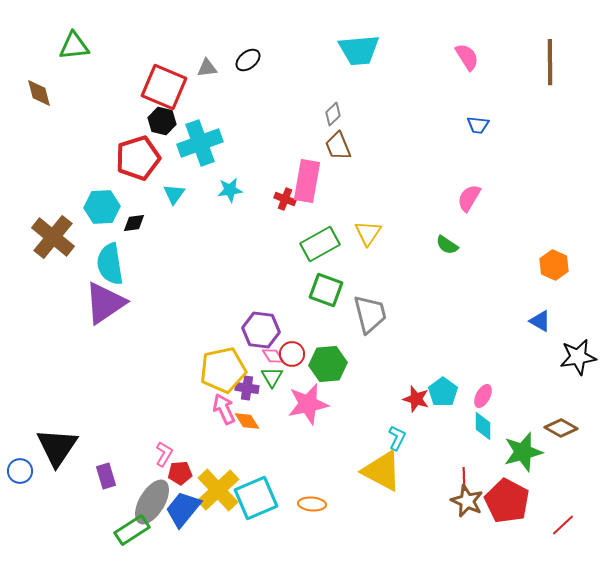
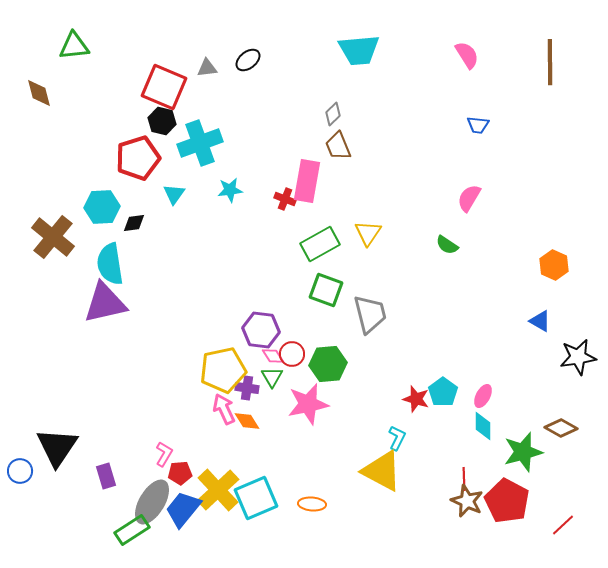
pink semicircle at (467, 57): moved 2 px up
purple triangle at (105, 303): rotated 21 degrees clockwise
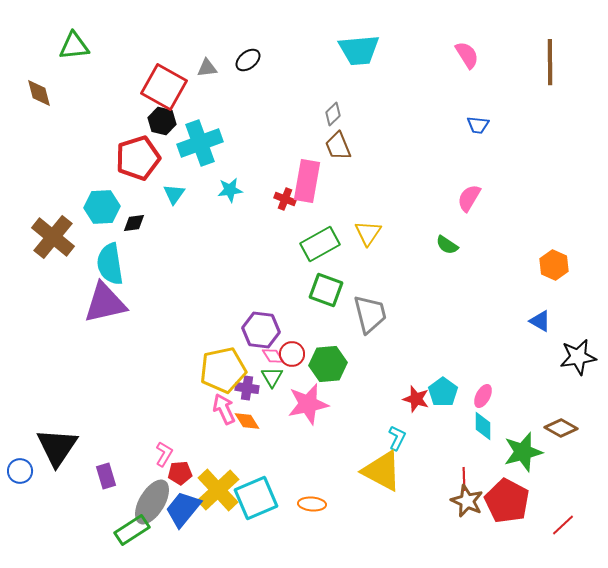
red square at (164, 87): rotated 6 degrees clockwise
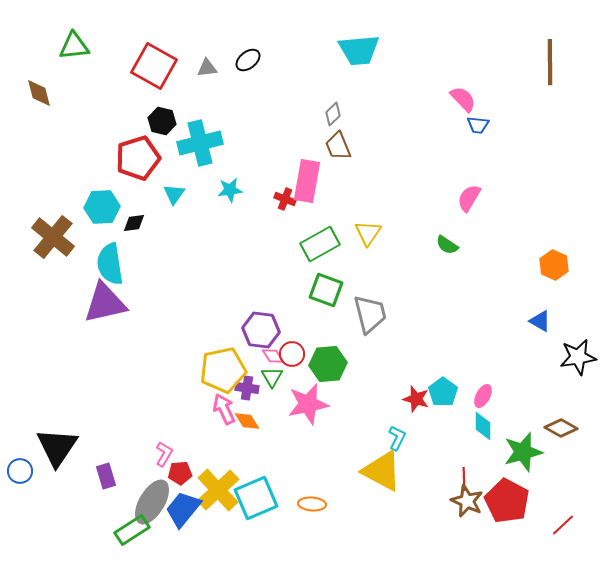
pink semicircle at (467, 55): moved 4 px left, 44 px down; rotated 12 degrees counterclockwise
red square at (164, 87): moved 10 px left, 21 px up
cyan cross at (200, 143): rotated 6 degrees clockwise
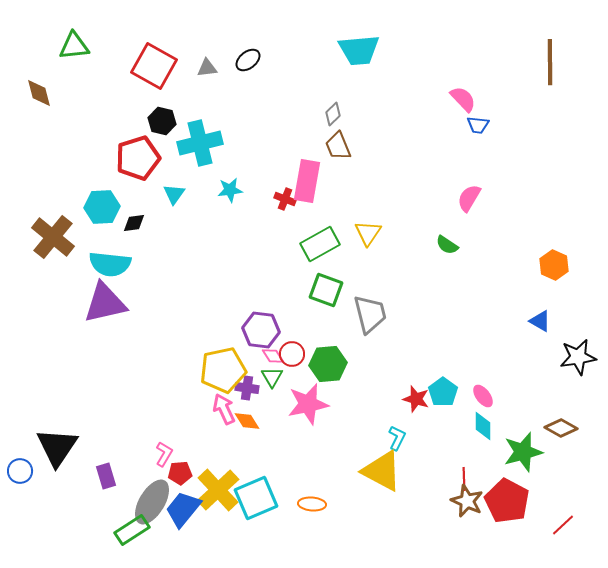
cyan semicircle at (110, 264): rotated 75 degrees counterclockwise
pink ellipse at (483, 396): rotated 65 degrees counterclockwise
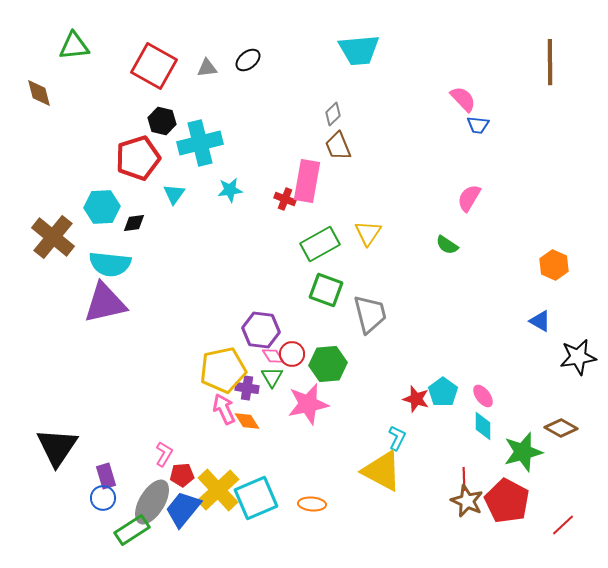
blue circle at (20, 471): moved 83 px right, 27 px down
red pentagon at (180, 473): moved 2 px right, 2 px down
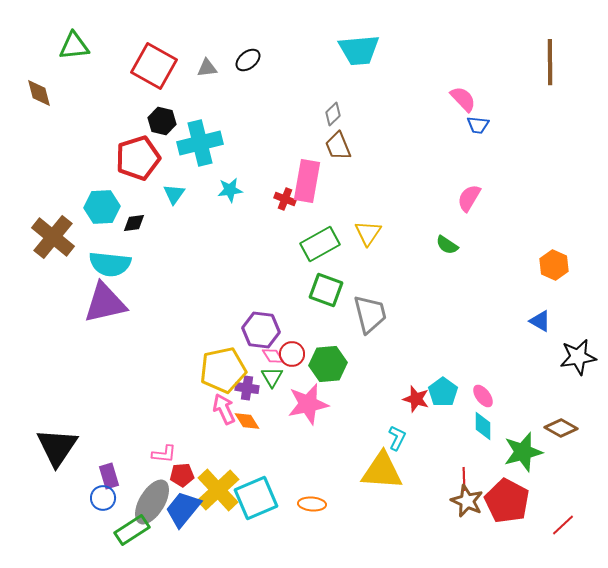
pink L-shape at (164, 454): rotated 65 degrees clockwise
yellow triangle at (382, 471): rotated 24 degrees counterclockwise
purple rectangle at (106, 476): moved 3 px right
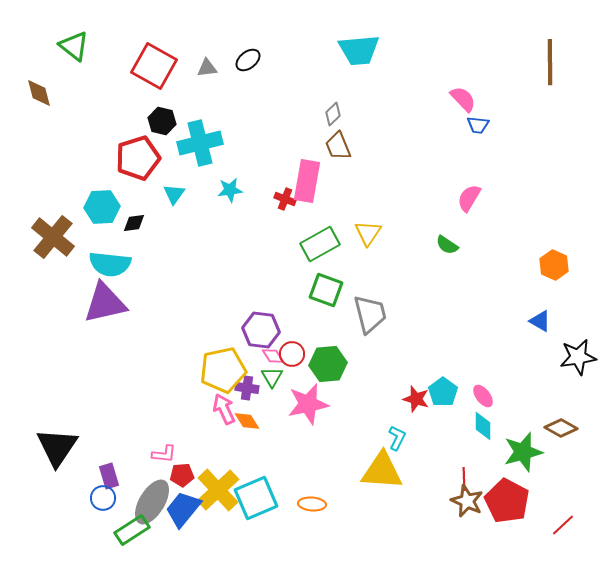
green triangle at (74, 46): rotated 44 degrees clockwise
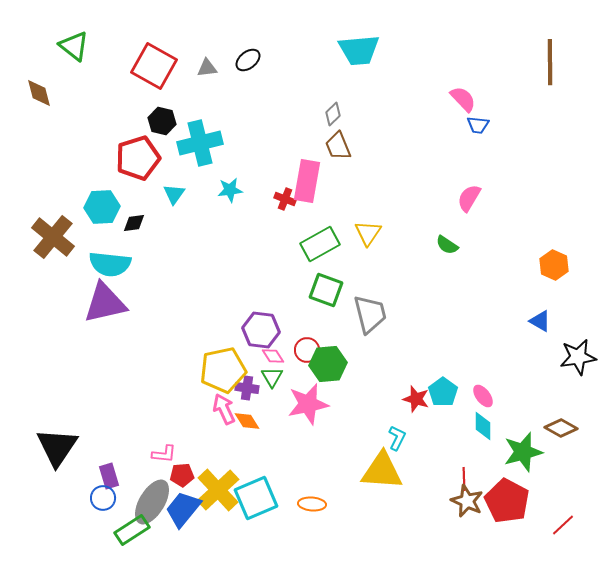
red circle at (292, 354): moved 15 px right, 4 px up
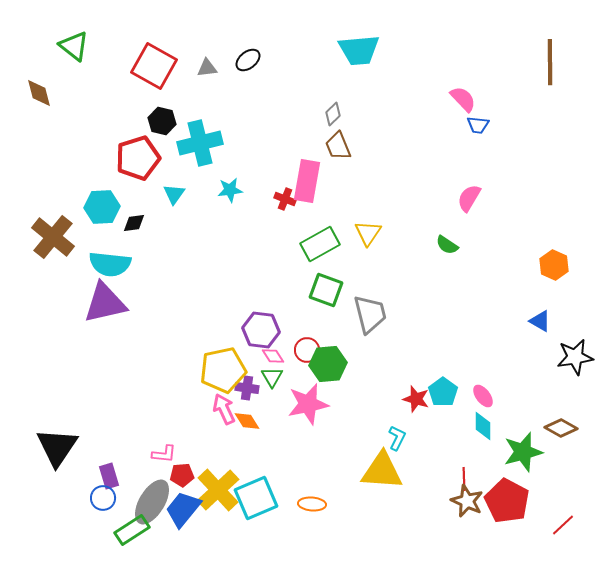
black star at (578, 357): moved 3 px left
